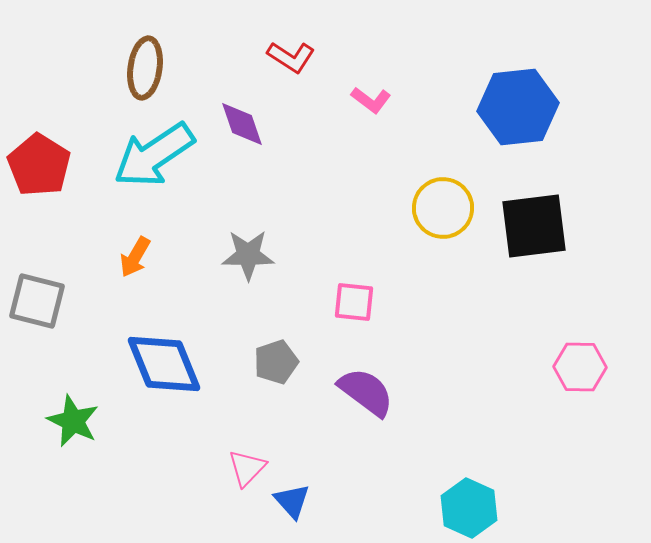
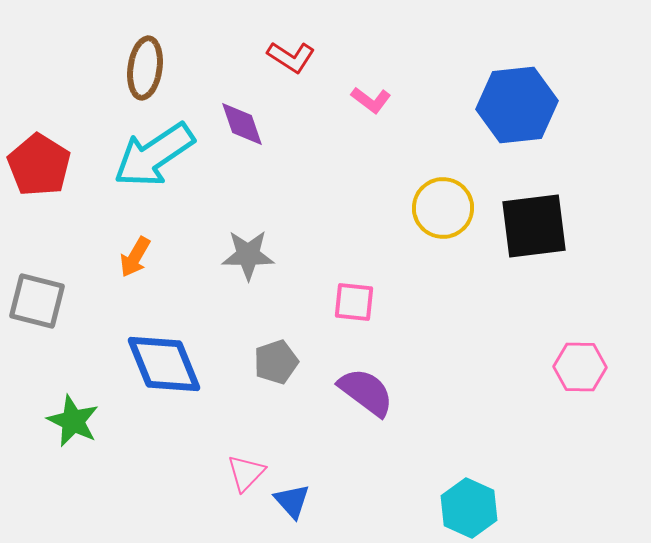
blue hexagon: moved 1 px left, 2 px up
pink triangle: moved 1 px left, 5 px down
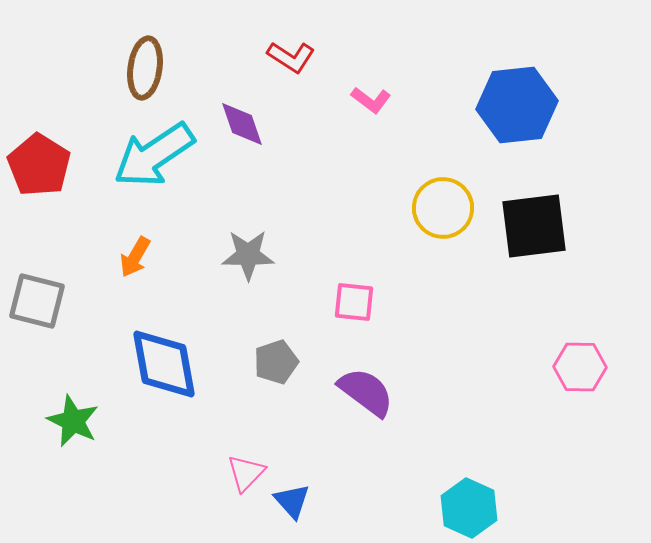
blue diamond: rotated 12 degrees clockwise
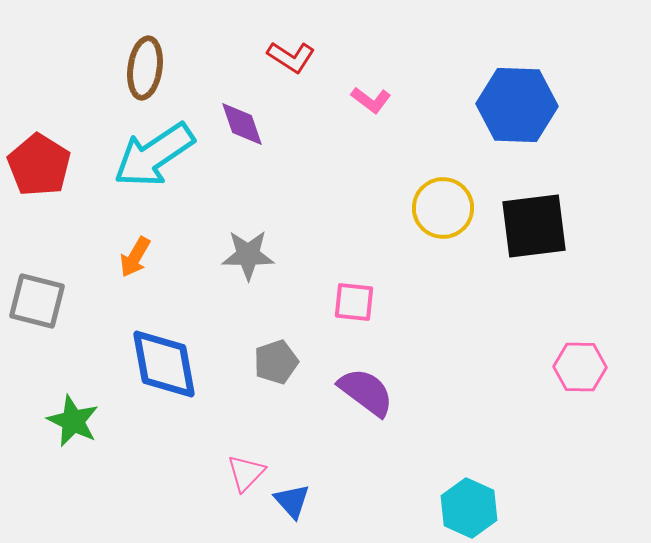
blue hexagon: rotated 8 degrees clockwise
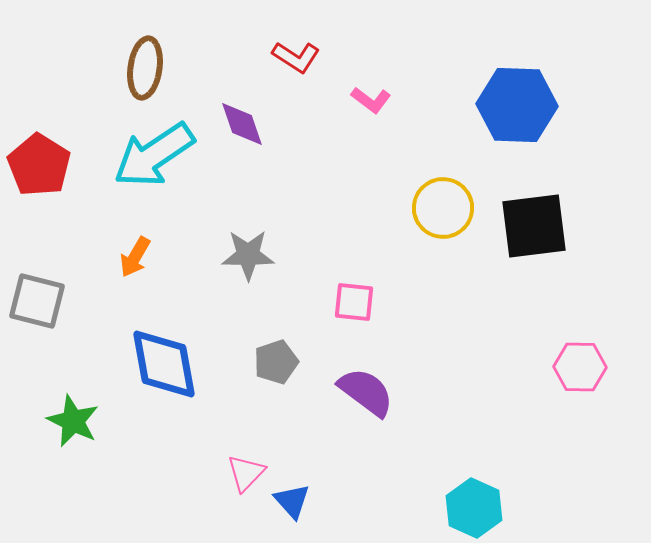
red L-shape: moved 5 px right
cyan hexagon: moved 5 px right
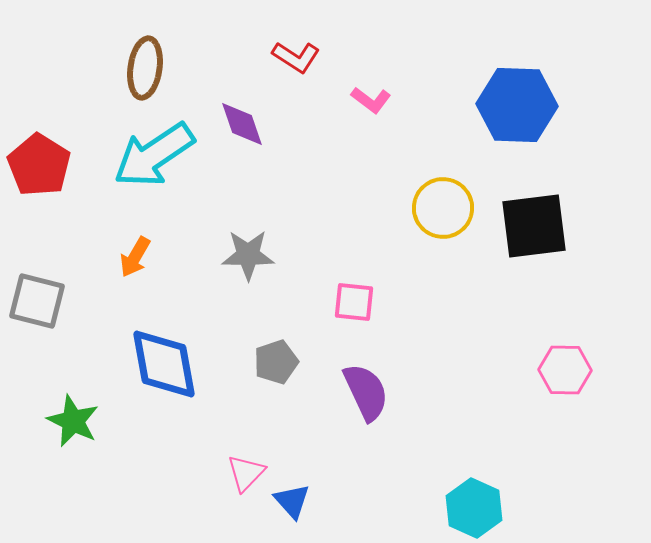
pink hexagon: moved 15 px left, 3 px down
purple semicircle: rotated 28 degrees clockwise
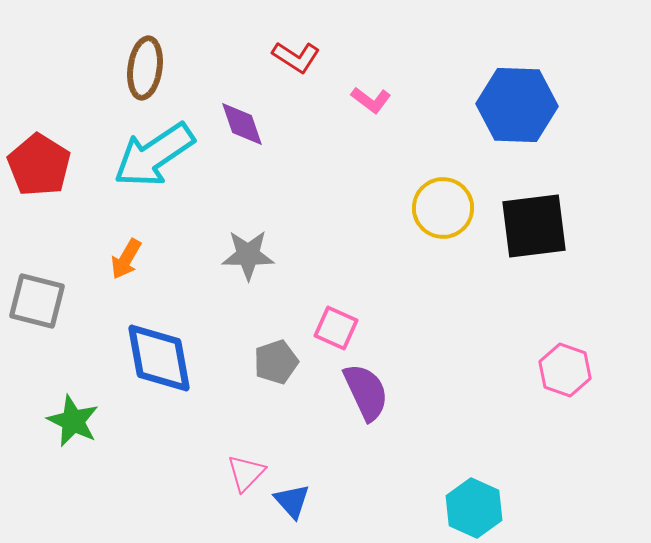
orange arrow: moved 9 px left, 2 px down
pink square: moved 18 px left, 26 px down; rotated 18 degrees clockwise
blue diamond: moved 5 px left, 6 px up
pink hexagon: rotated 18 degrees clockwise
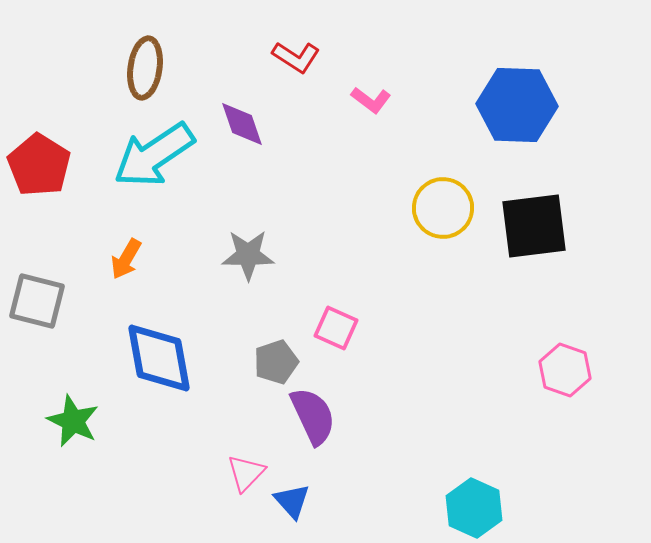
purple semicircle: moved 53 px left, 24 px down
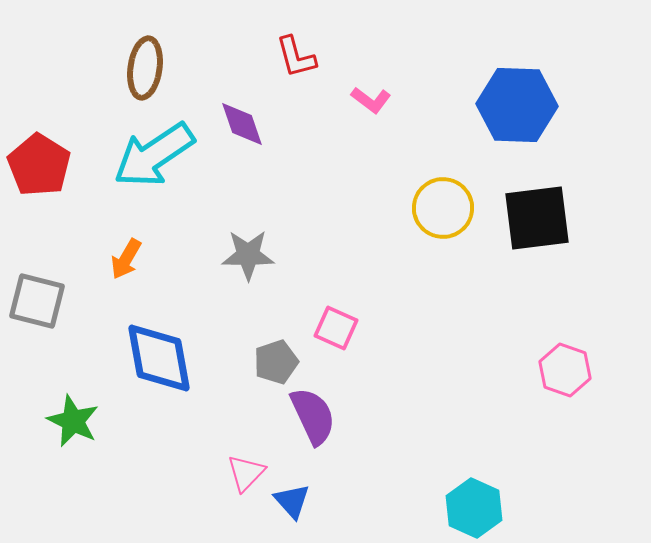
red L-shape: rotated 42 degrees clockwise
black square: moved 3 px right, 8 px up
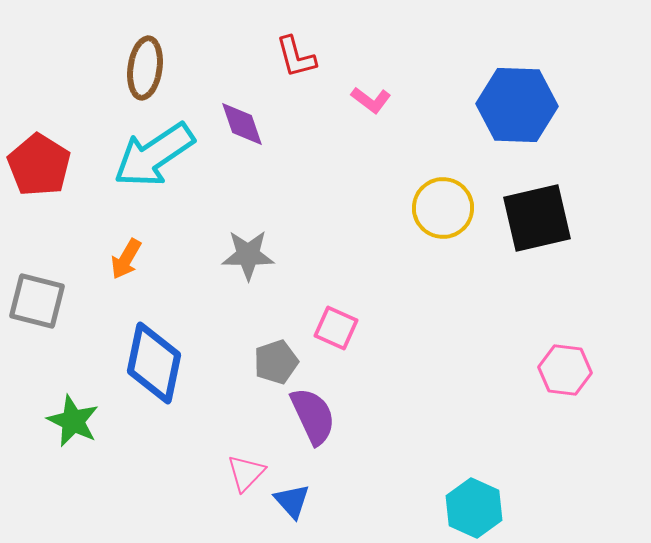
black square: rotated 6 degrees counterclockwise
blue diamond: moved 5 px left, 5 px down; rotated 22 degrees clockwise
pink hexagon: rotated 12 degrees counterclockwise
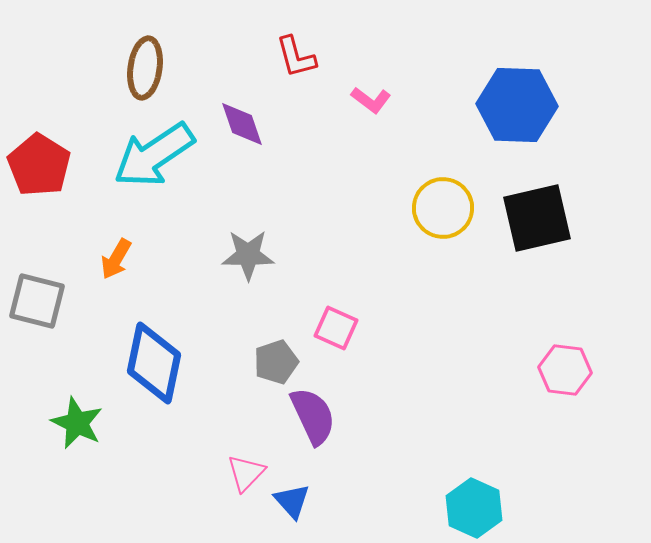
orange arrow: moved 10 px left
green star: moved 4 px right, 2 px down
